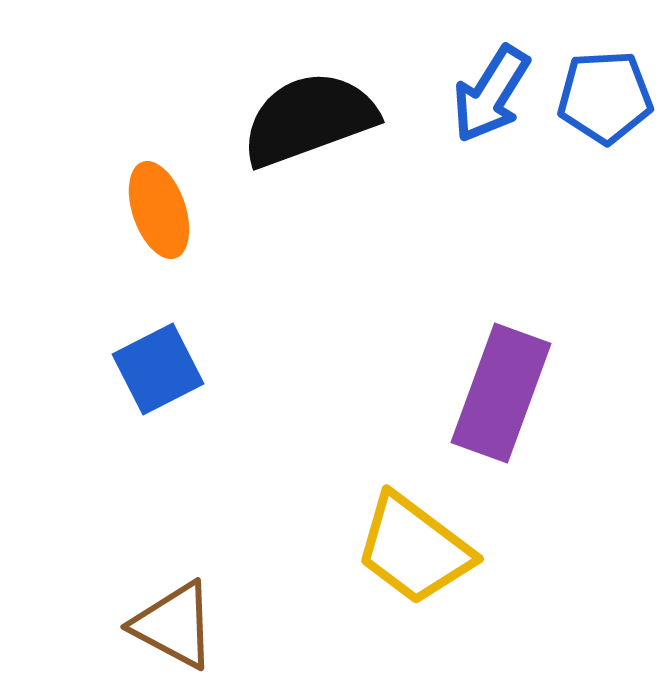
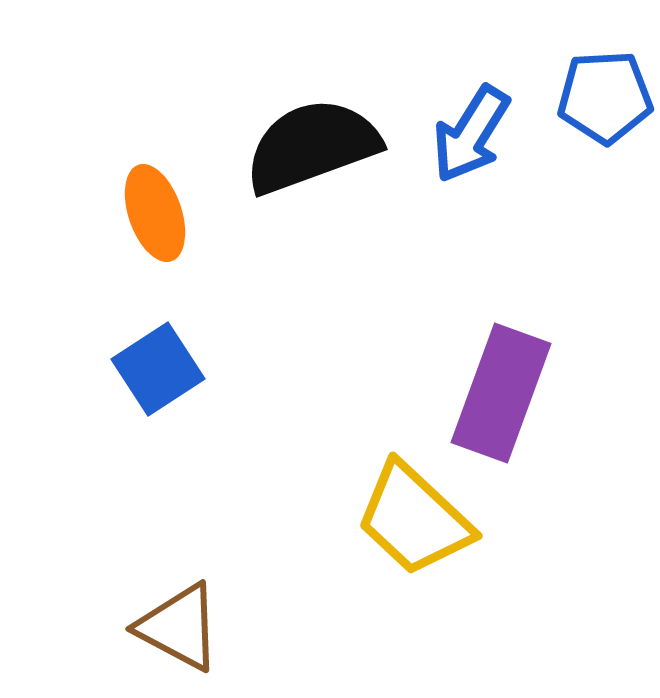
blue arrow: moved 20 px left, 40 px down
black semicircle: moved 3 px right, 27 px down
orange ellipse: moved 4 px left, 3 px down
blue square: rotated 6 degrees counterclockwise
yellow trapezoid: moved 30 px up; rotated 6 degrees clockwise
brown triangle: moved 5 px right, 2 px down
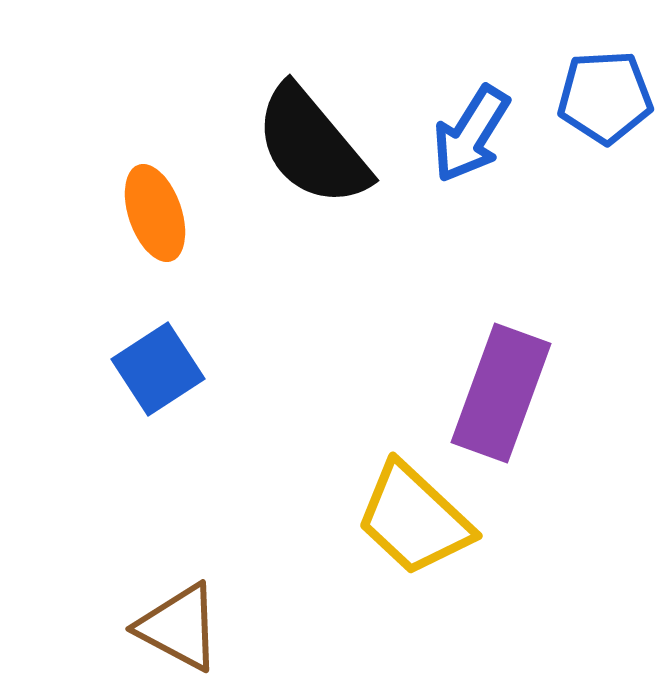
black semicircle: rotated 110 degrees counterclockwise
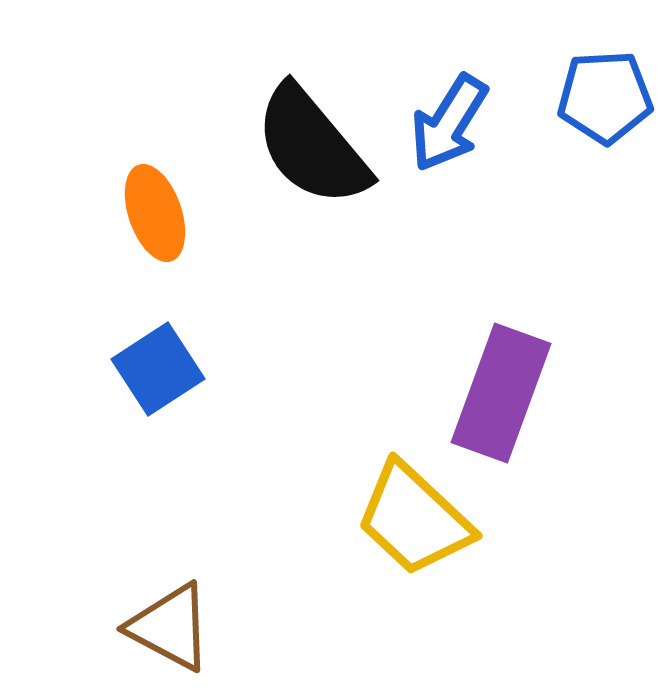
blue arrow: moved 22 px left, 11 px up
brown triangle: moved 9 px left
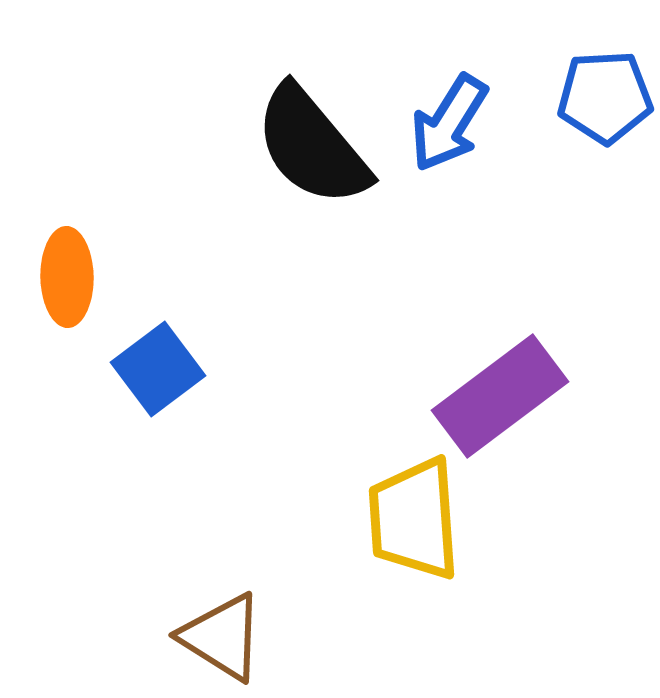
orange ellipse: moved 88 px left, 64 px down; rotated 18 degrees clockwise
blue square: rotated 4 degrees counterclockwise
purple rectangle: moved 1 px left, 3 px down; rotated 33 degrees clockwise
yellow trapezoid: rotated 43 degrees clockwise
brown triangle: moved 52 px right, 10 px down; rotated 4 degrees clockwise
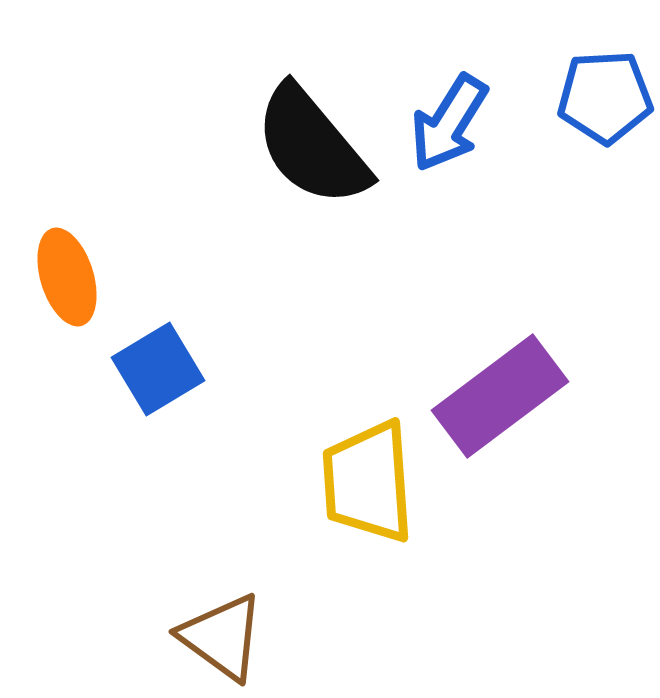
orange ellipse: rotated 16 degrees counterclockwise
blue square: rotated 6 degrees clockwise
yellow trapezoid: moved 46 px left, 37 px up
brown triangle: rotated 4 degrees clockwise
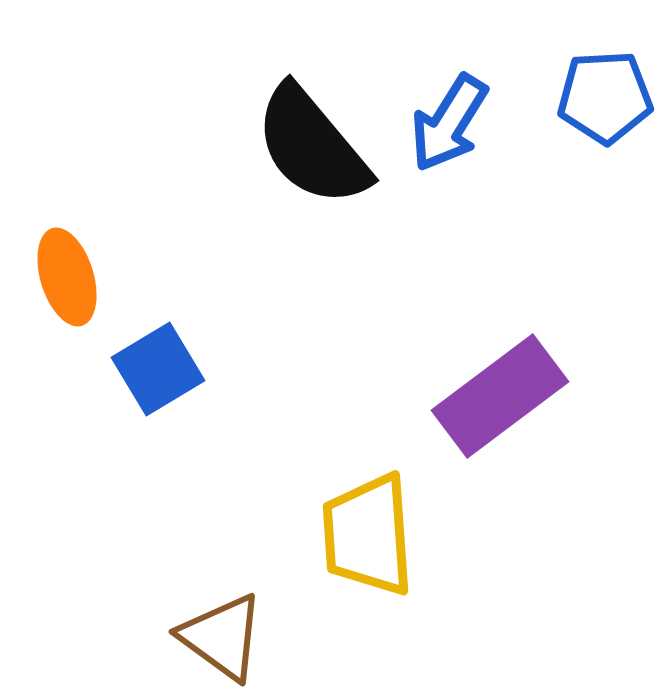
yellow trapezoid: moved 53 px down
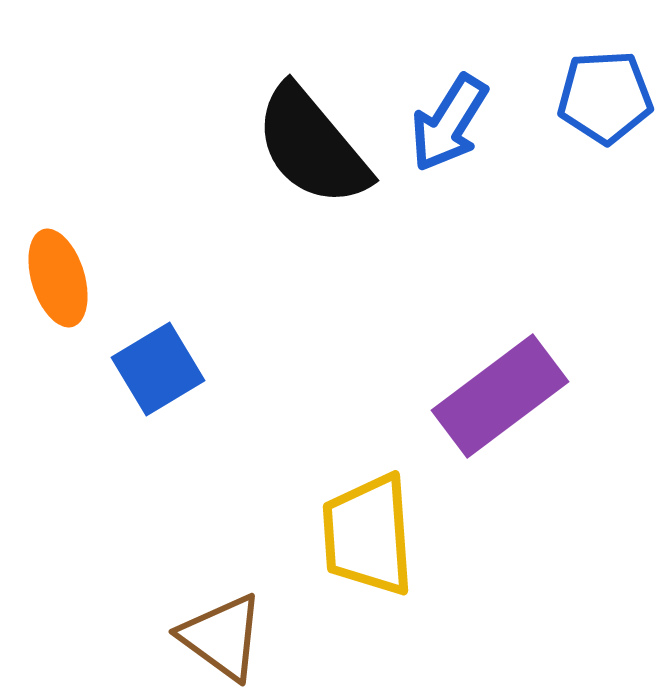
orange ellipse: moved 9 px left, 1 px down
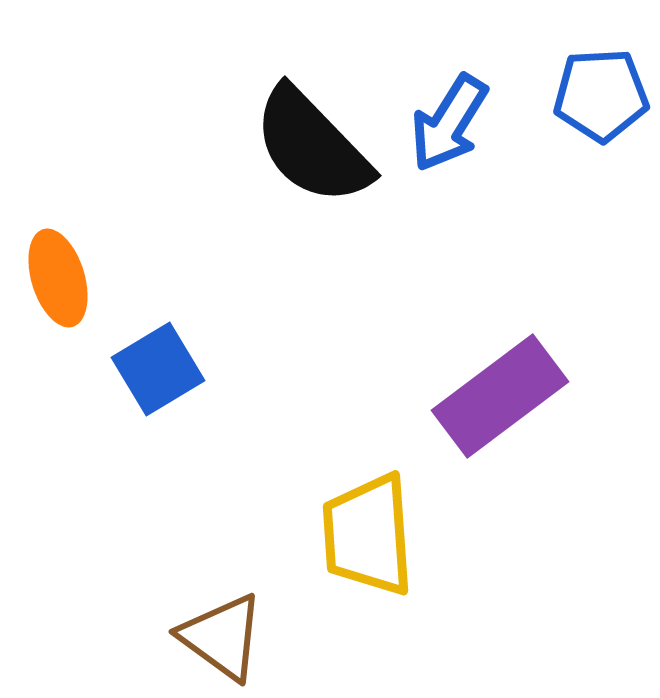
blue pentagon: moved 4 px left, 2 px up
black semicircle: rotated 4 degrees counterclockwise
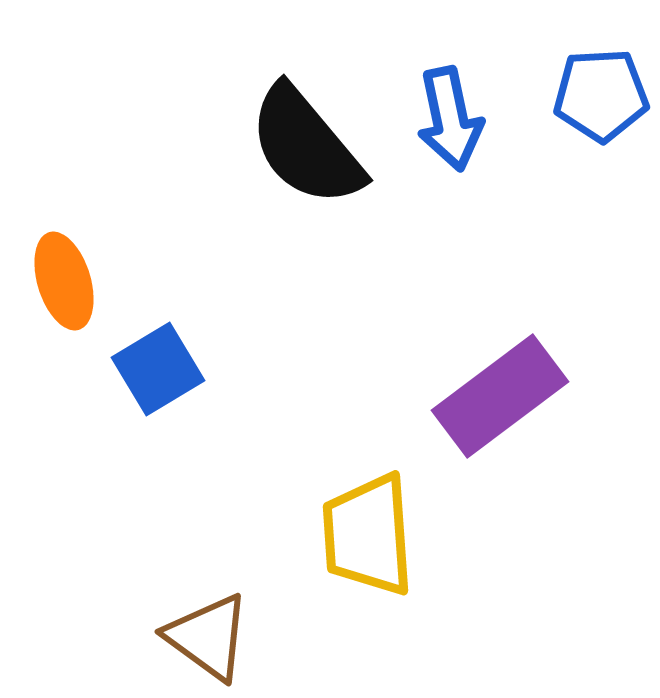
blue arrow: moved 1 px right, 4 px up; rotated 44 degrees counterclockwise
black semicircle: moved 6 px left; rotated 4 degrees clockwise
orange ellipse: moved 6 px right, 3 px down
brown triangle: moved 14 px left
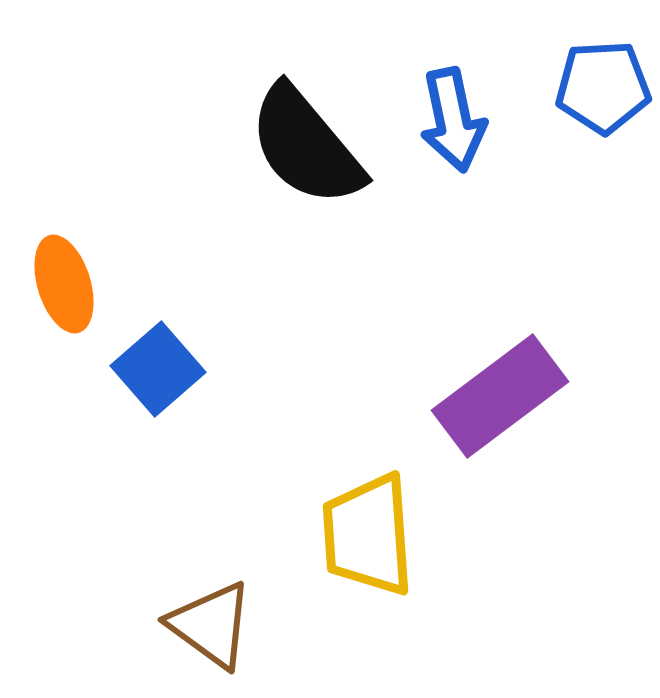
blue pentagon: moved 2 px right, 8 px up
blue arrow: moved 3 px right, 1 px down
orange ellipse: moved 3 px down
blue square: rotated 10 degrees counterclockwise
brown triangle: moved 3 px right, 12 px up
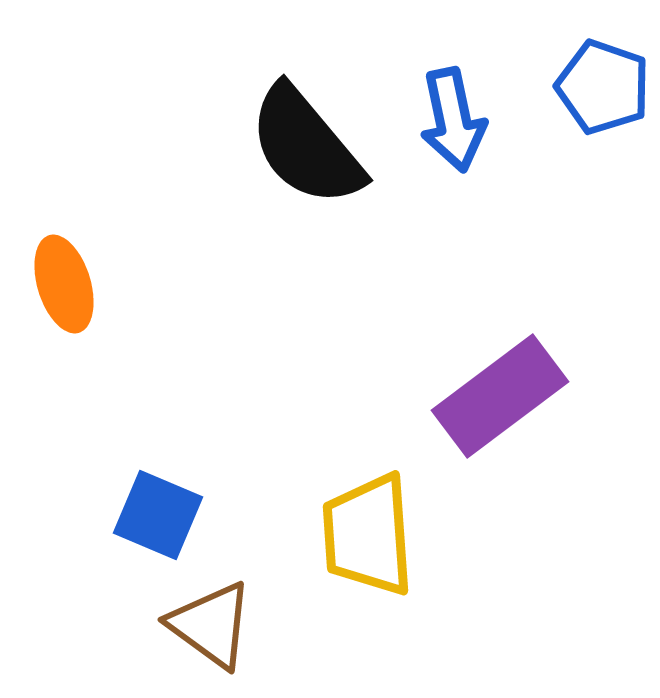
blue pentagon: rotated 22 degrees clockwise
blue square: moved 146 px down; rotated 26 degrees counterclockwise
